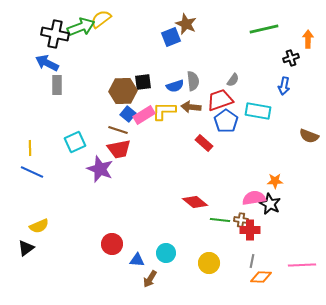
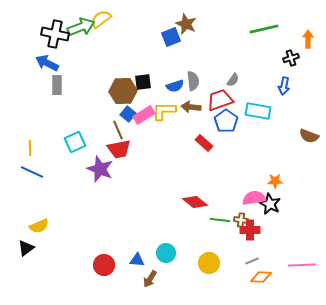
brown line at (118, 130): rotated 48 degrees clockwise
red circle at (112, 244): moved 8 px left, 21 px down
gray line at (252, 261): rotated 56 degrees clockwise
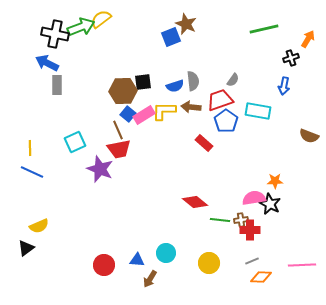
orange arrow at (308, 39): rotated 30 degrees clockwise
brown cross at (241, 220): rotated 16 degrees counterclockwise
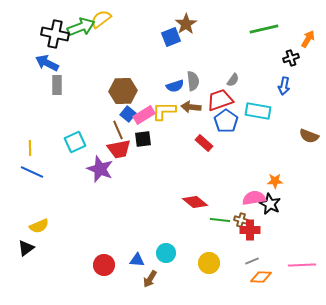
brown star at (186, 24): rotated 15 degrees clockwise
black square at (143, 82): moved 57 px down
brown cross at (241, 220): rotated 24 degrees clockwise
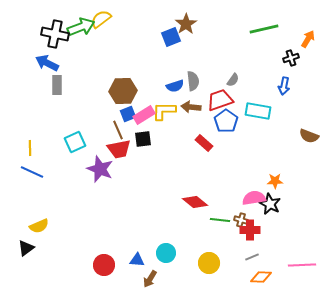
blue square at (128, 114): rotated 28 degrees clockwise
gray line at (252, 261): moved 4 px up
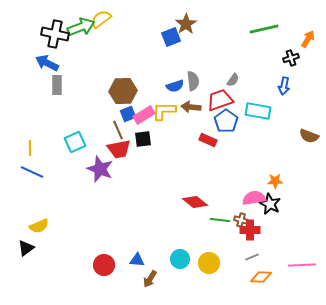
red rectangle at (204, 143): moved 4 px right, 3 px up; rotated 18 degrees counterclockwise
cyan circle at (166, 253): moved 14 px right, 6 px down
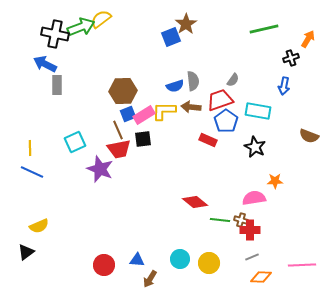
blue arrow at (47, 63): moved 2 px left, 1 px down
black star at (270, 204): moved 15 px left, 57 px up
black triangle at (26, 248): moved 4 px down
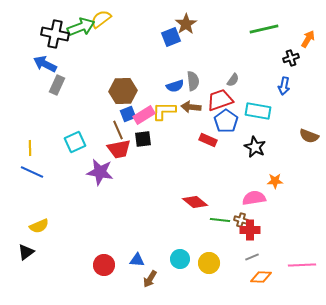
gray rectangle at (57, 85): rotated 24 degrees clockwise
purple star at (100, 169): moved 3 px down; rotated 12 degrees counterclockwise
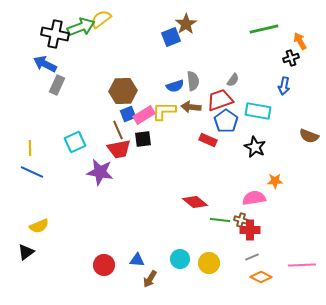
orange arrow at (308, 39): moved 8 px left, 2 px down; rotated 60 degrees counterclockwise
orange diamond at (261, 277): rotated 25 degrees clockwise
